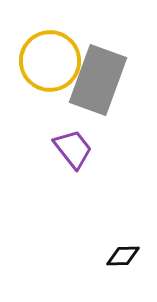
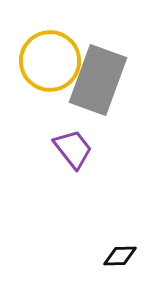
black diamond: moved 3 px left
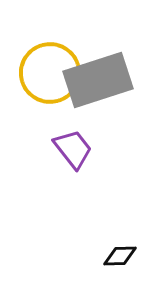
yellow circle: moved 12 px down
gray rectangle: rotated 52 degrees clockwise
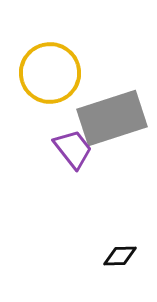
gray rectangle: moved 14 px right, 38 px down
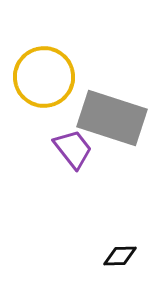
yellow circle: moved 6 px left, 4 px down
gray rectangle: rotated 36 degrees clockwise
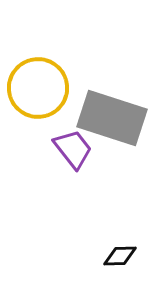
yellow circle: moved 6 px left, 11 px down
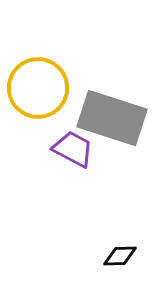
purple trapezoid: rotated 24 degrees counterclockwise
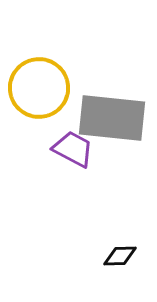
yellow circle: moved 1 px right
gray rectangle: rotated 12 degrees counterclockwise
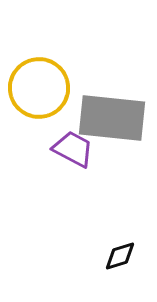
black diamond: rotated 16 degrees counterclockwise
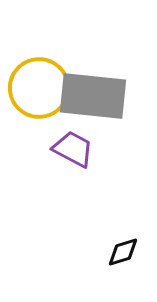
gray rectangle: moved 19 px left, 22 px up
black diamond: moved 3 px right, 4 px up
